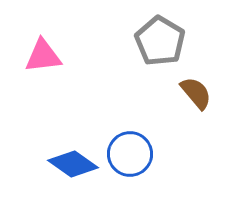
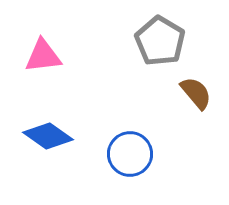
blue diamond: moved 25 px left, 28 px up
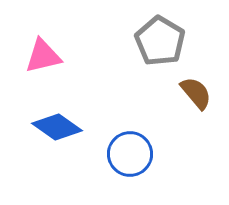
pink triangle: rotated 6 degrees counterclockwise
blue diamond: moved 9 px right, 9 px up
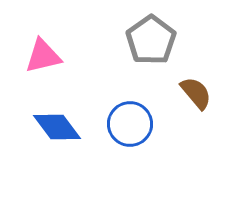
gray pentagon: moved 9 px left, 1 px up; rotated 6 degrees clockwise
blue diamond: rotated 18 degrees clockwise
blue circle: moved 30 px up
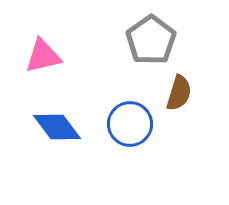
brown semicircle: moved 17 px left; rotated 57 degrees clockwise
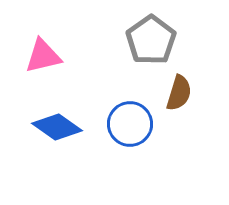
blue diamond: rotated 18 degrees counterclockwise
